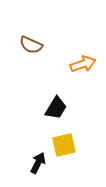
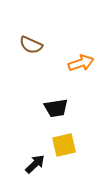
orange arrow: moved 2 px left, 1 px up
black trapezoid: rotated 50 degrees clockwise
black arrow: moved 3 px left, 1 px down; rotated 20 degrees clockwise
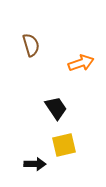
brown semicircle: rotated 130 degrees counterclockwise
black trapezoid: rotated 115 degrees counterclockwise
black arrow: rotated 45 degrees clockwise
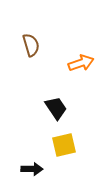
black arrow: moved 3 px left, 5 px down
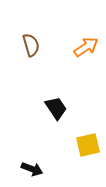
orange arrow: moved 5 px right, 16 px up; rotated 15 degrees counterclockwise
yellow square: moved 24 px right
black arrow: rotated 20 degrees clockwise
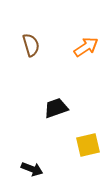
black trapezoid: rotated 75 degrees counterclockwise
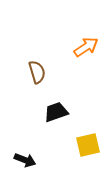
brown semicircle: moved 6 px right, 27 px down
black trapezoid: moved 4 px down
black arrow: moved 7 px left, 9 px up
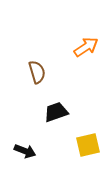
black arrow: moved 9 px up
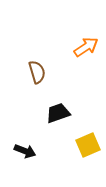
black trapezoid: moved 2 px right, 1 px down
yellow square: rotated 10 degrees counterclockwise
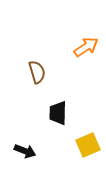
black trapezoid: rotated 70 degrees counterclockwise
